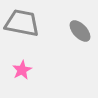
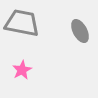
gray ellipse: rotated 15 degrees clockwise
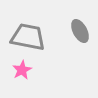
gray trapezoid: moved 6 px right, 14 px down
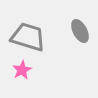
gray trapezoid: rotated 6 degrees clockwise
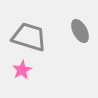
gray trapezoid: moved 1 px right
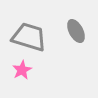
gray ellipse: moved 4 px left
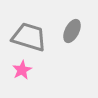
gray ellipse: moved 4 px left; rotated 55 degrees clockwise
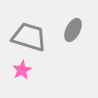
gray ellipse: moved 1 px right, 1 px up
